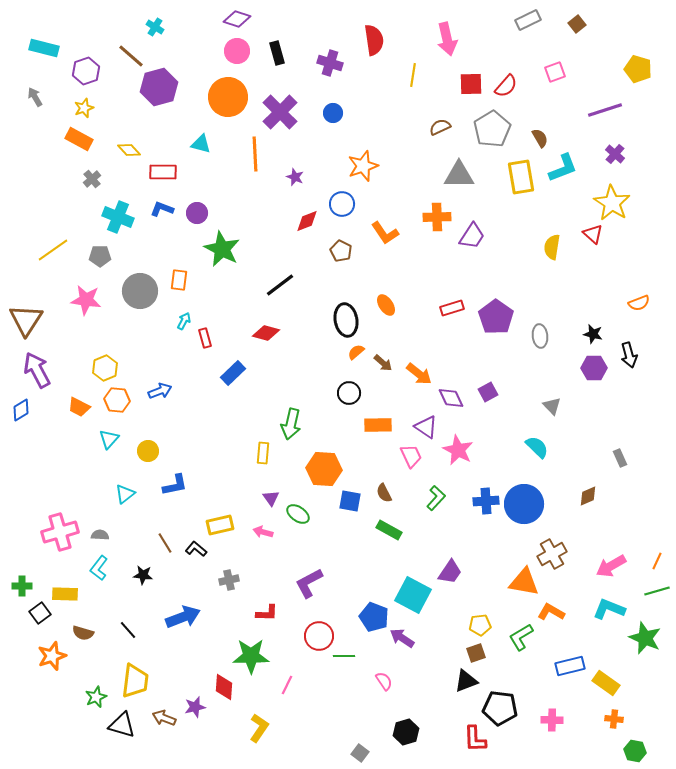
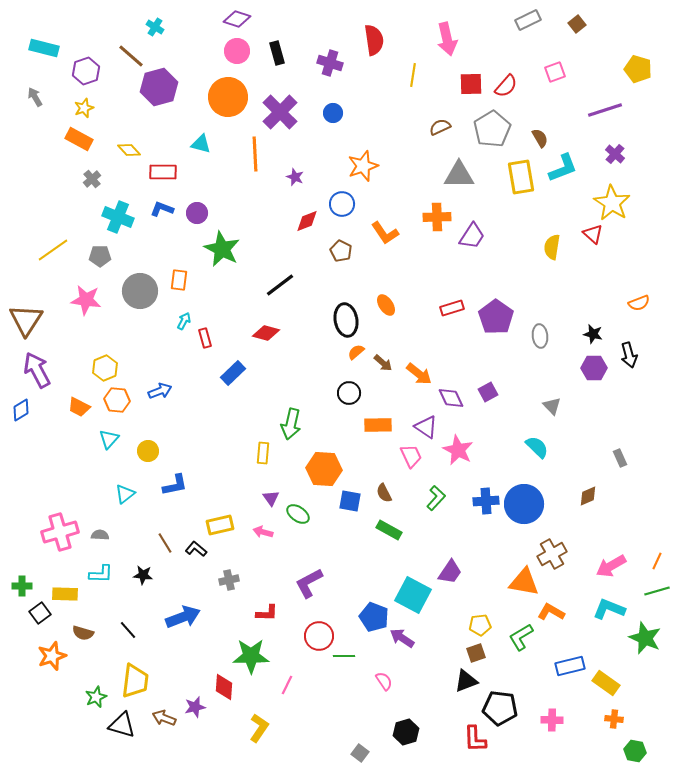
cyan L-shape at (99, 568): moved 2 px right, 6 px down; rotated 125 degrees counterclockwise
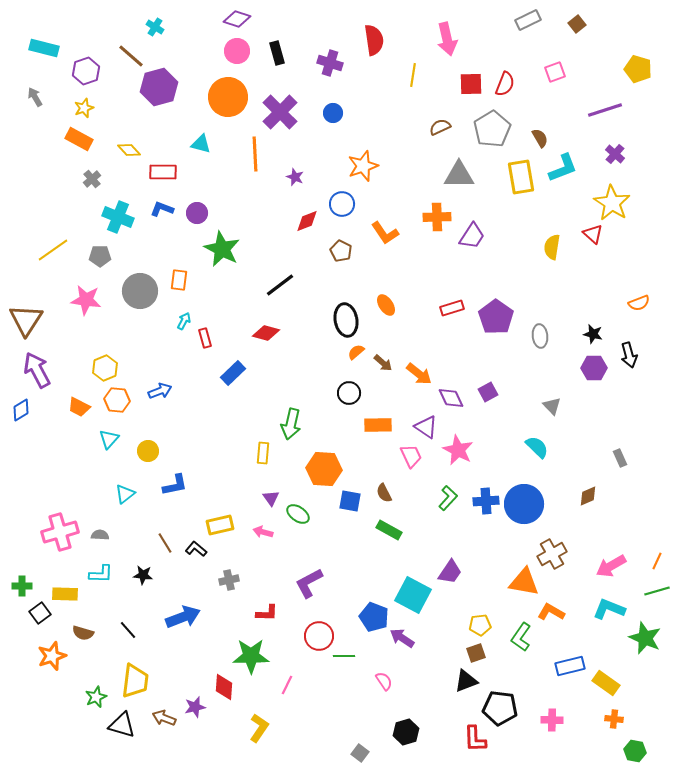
red semicircle at (506, 86): moved 1 px left, 2 px up; rotated 20 degrees counterclockwise
green L-shape at (436, 498): moved 12 px right
green L-shape at (521, 637): rotated 24 degrees counterclockwise
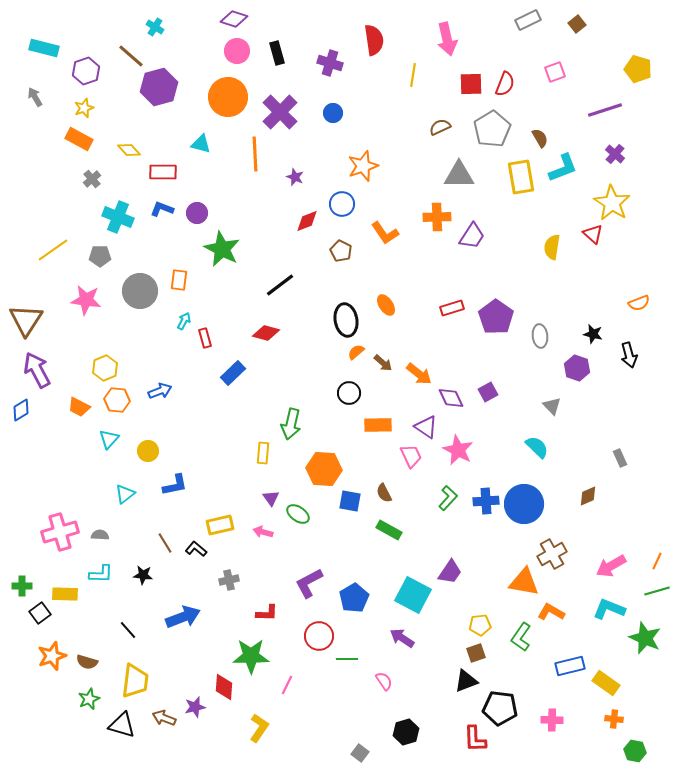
purple diamond at (237, 19): moved 3 px left
purple hexagon at (594, 368): moved 17 px left; rotated 20 degrees clockwise
blue pentagon at (374, 617): moved 20 px left, 19 px up; rotated 20 degrees clockwise
brown semicircle at (83, 633): moved 4 px right, 29 px down
green line at (344, 656): moved 3 px right, 3 px down
green star at (96, 697): moved 7 px left, 2 px down
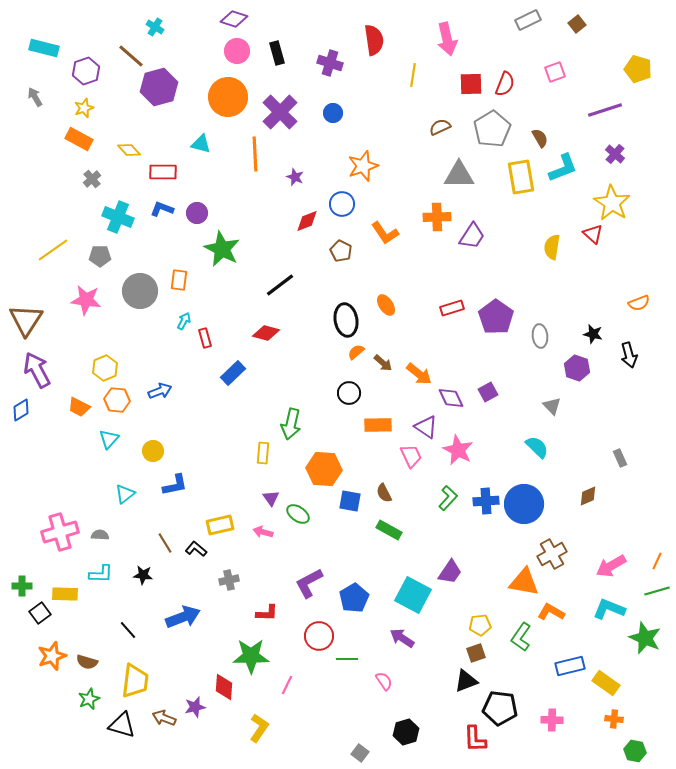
yellow circle at (148, 451): moved 5 px right
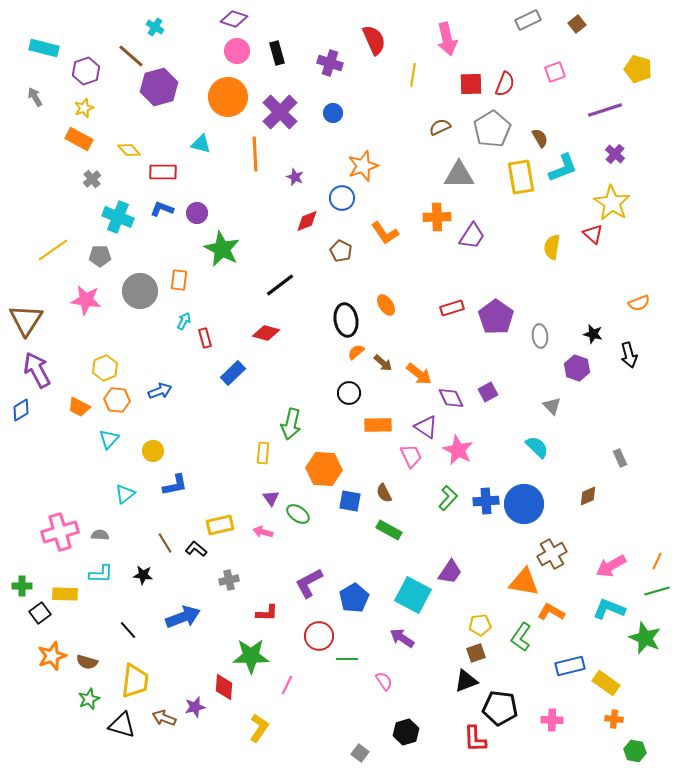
red semicircle at (374, 40): rotated 16 degrees counterclockwise
blue circle at (342, 204): moved 6 px up
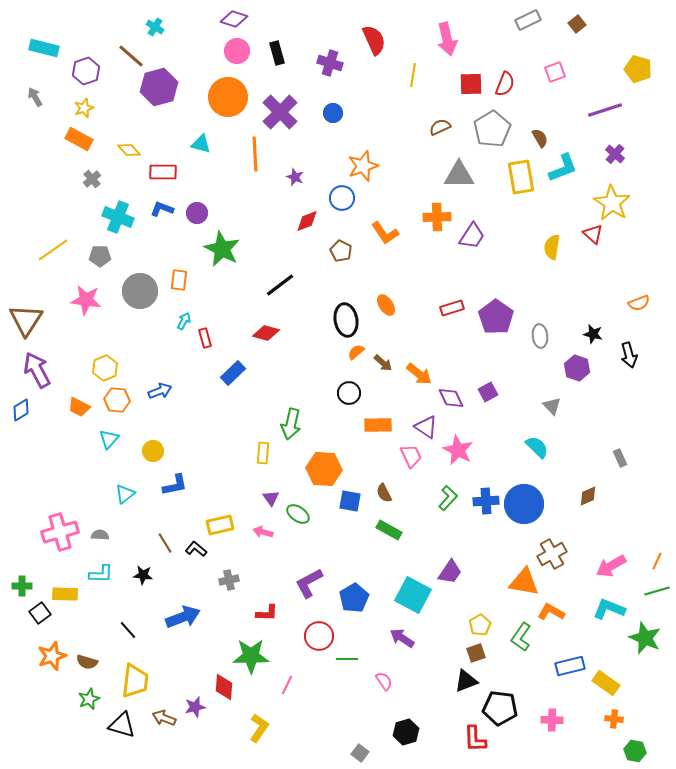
yellow pentagon at (480, 625): rotated 25 degrees counterclockwise
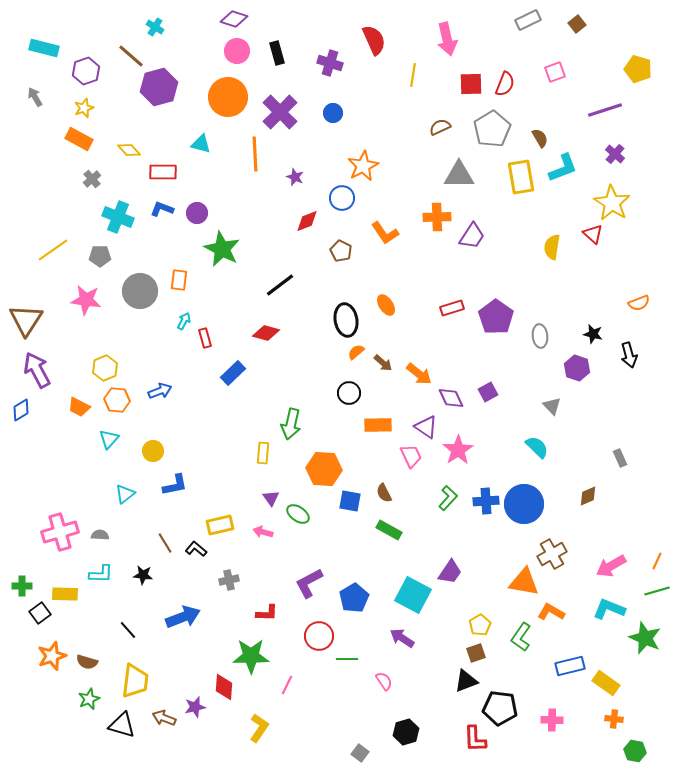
orange star at (363, 166): rotated 8 degrees counterclockwise
pink star at (458, 450): rotated 12 degrees clockwise
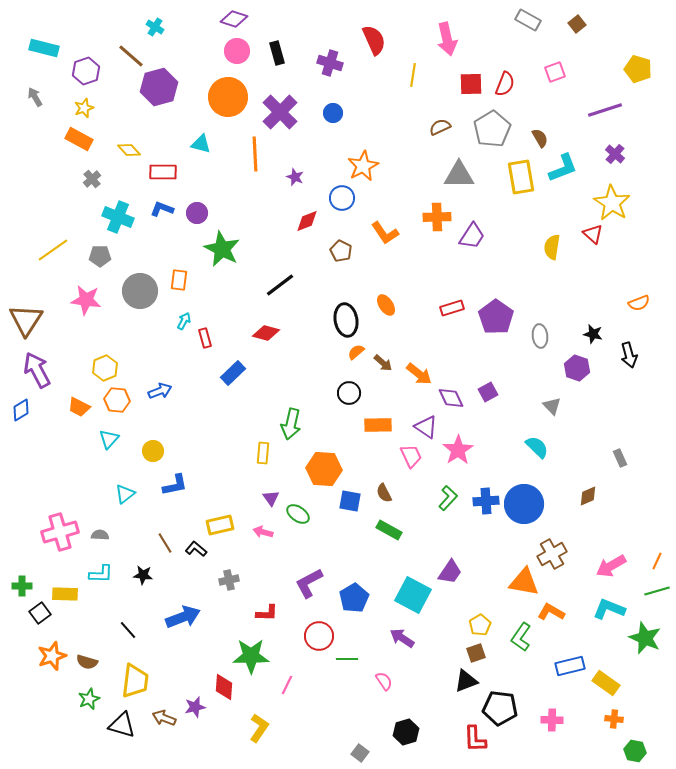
gray rectangle at (528, 20): rotated 55 degrees clockwise
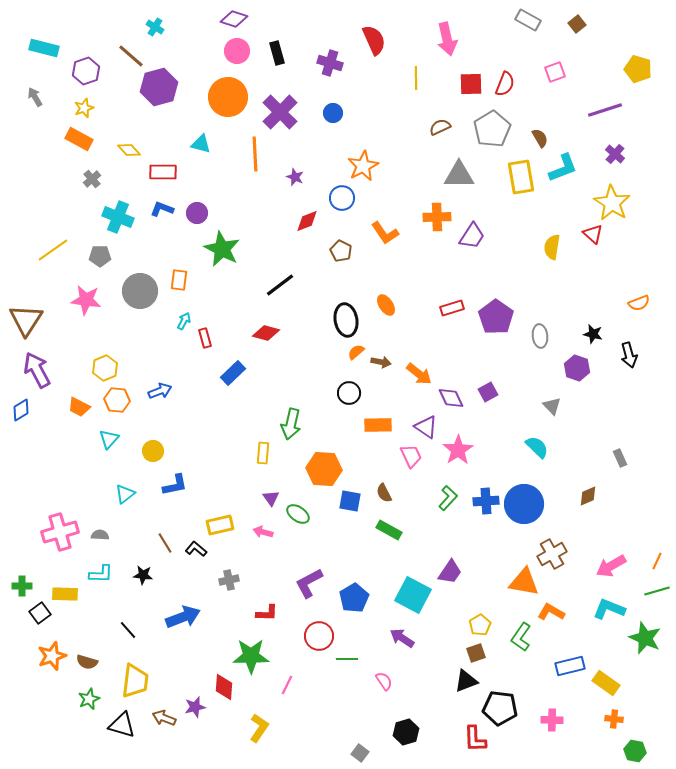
yellow line at (413, 75): moved 3 px right, 3 px down; rotated 10 degrees counterclockwise
brown arrow at (383, 363): moved 2 px left, 1 px up; rotated 30 degrees counterclockwise
